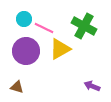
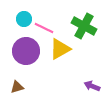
brown triangle: rotated 32 degrees counterclockwise
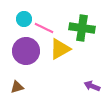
green cross: moved 2 px left, 2 px down; rotated 20 degrees counterclockwise
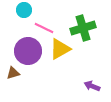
cyan circle: moved 9 px up
green cross: moved 1 px right; rotated 25 degrees counterclockwise
purple circle: moved 2 px right
brown triangle: moved 4 px left, 14 px up
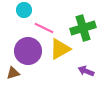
purple arrow: moved 6 px left, 15 px up
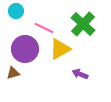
cyan circle: moved 8 px left, 1 px down
green cross: moved 4 px up; rotated 30 degrees counterclockwise
purple circle: moved 3 px left, 2 px up
purple arrow: moved 6 px left, 3 px down
